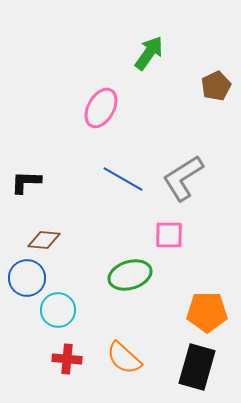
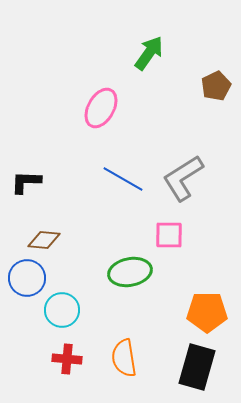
green ellipse: moved 3 px up; rotated 6 degrees clockwise
cyan circle: moved 4 px right
orange semicircle: rotated 39 degrees clockwise
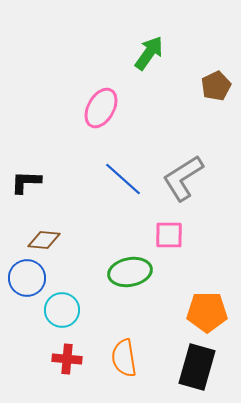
blue line: rotated 12 degrees clockwise
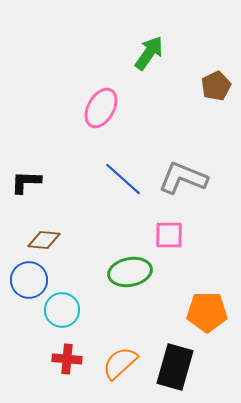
gray L-shape: rotated 54 degrees clockwise
blue circle: moved 2 px right, 2 px down
orange semicircle: moved 4 px left, 5 px down; rotated 57 degrees clockwise
black rectangle: moved 22 px left
